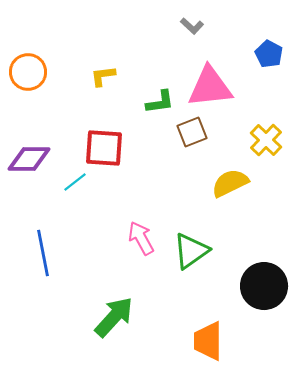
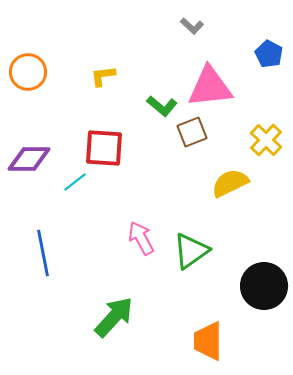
green L-shape: moved 2 px right, 4 px down; rotated 48 degrees clockwise
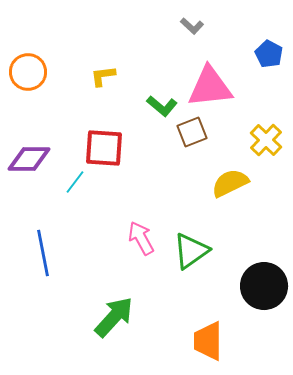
cyan line: rotated 15 degrees counterclockwise
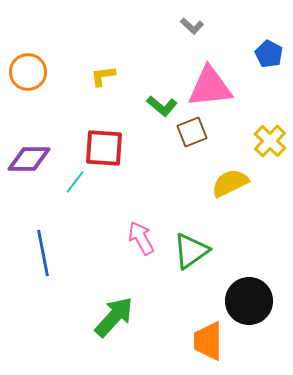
yellow cross: moved 4 px right, 1 px down
black circle: moved 15 px left, 15 px down
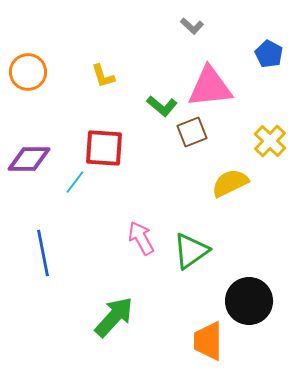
yellow L-shape: rotated 100 degrees counterclockwise
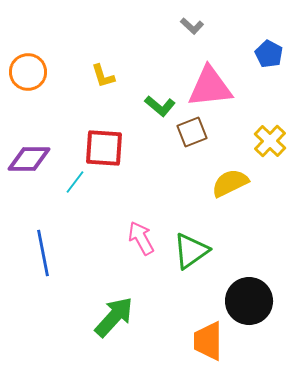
green L-shape: moved 2 px left
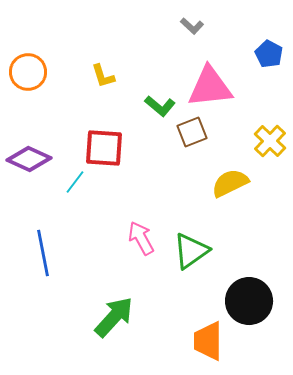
purple diamond: rotated 24 degrees clockwise
